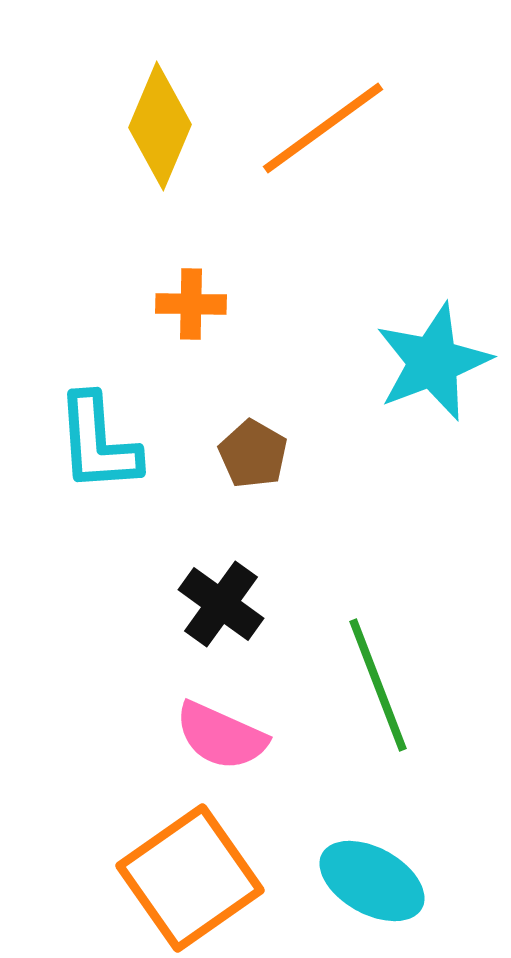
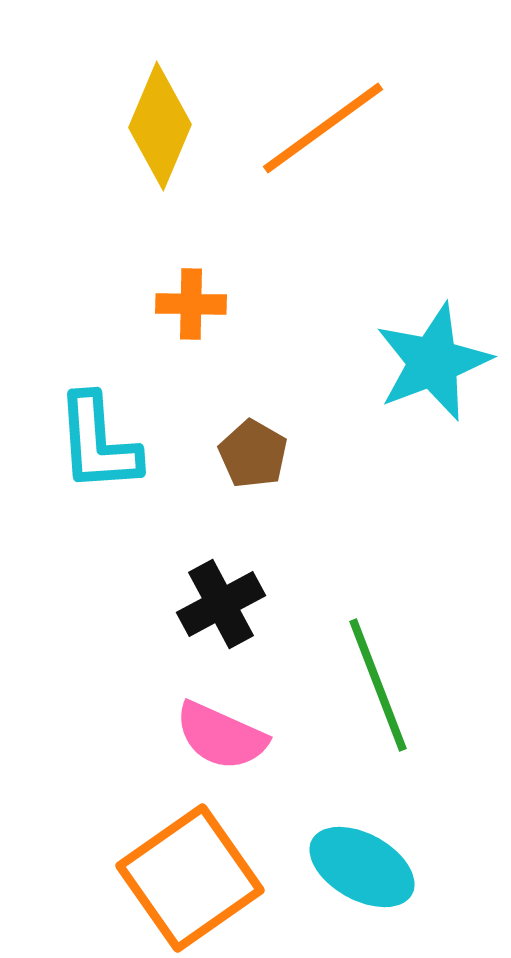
black cross: rotated 26 degrees clockwise
cyan ellipse: moved 10 px left, 14 px up
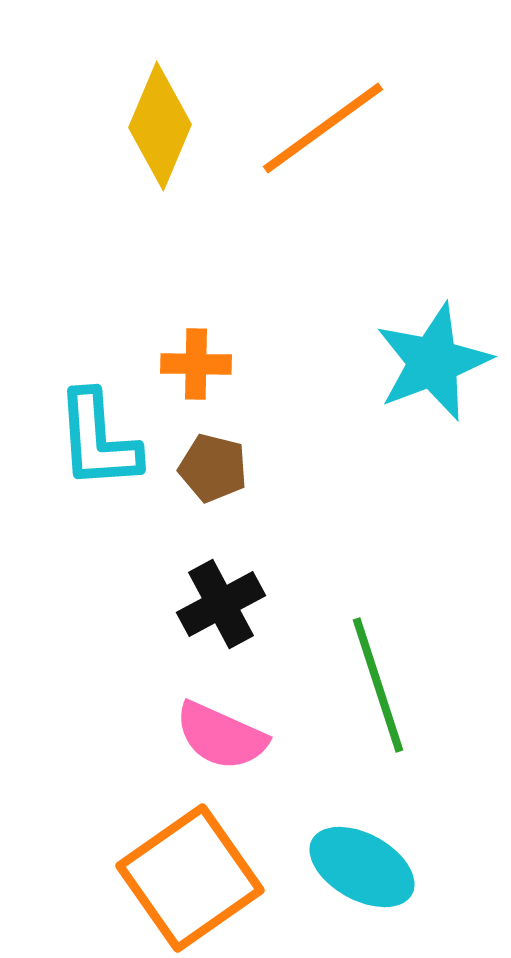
orange cross: moved 5 px right, 60 px down
cyan L-shape: moved 3 px up
brown pentagon: moved 40 px left, 14 px down; rotated 16 degrees counterclockwise
green line: rotated 3 degrees clockwise
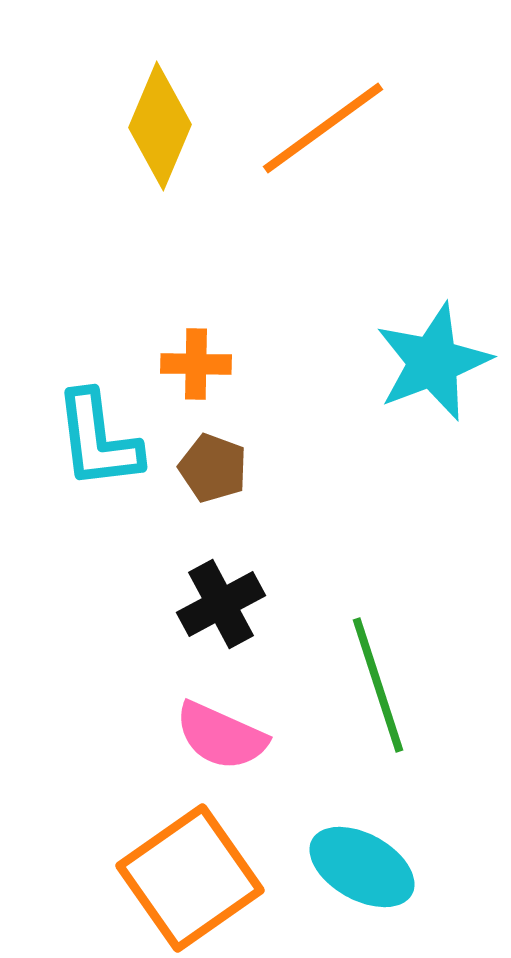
cyan L-shape: rotated 3 degrees counterclockwise
brown pentagon: rotated 6 degrees clockwise
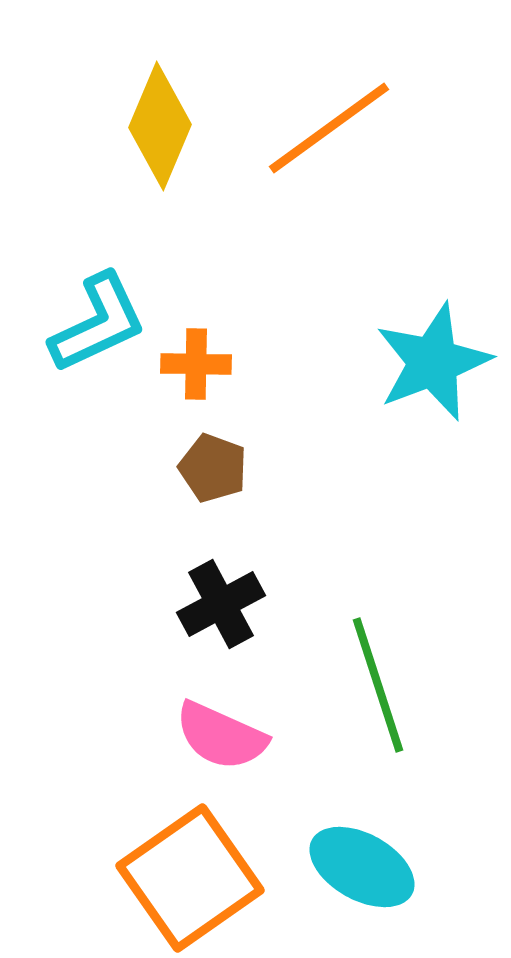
orange line: moved 6 px right
cyan L-shape: moved 117 px up; rotated 108 degrees counterclockwise
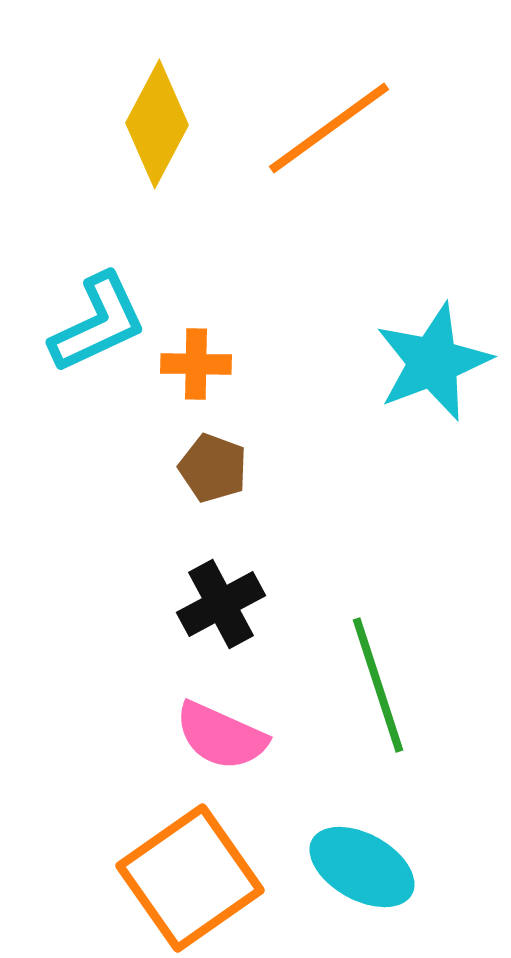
yellow diamond: moved 3 px left, 2 px up; rotated 5 degrees clockwise
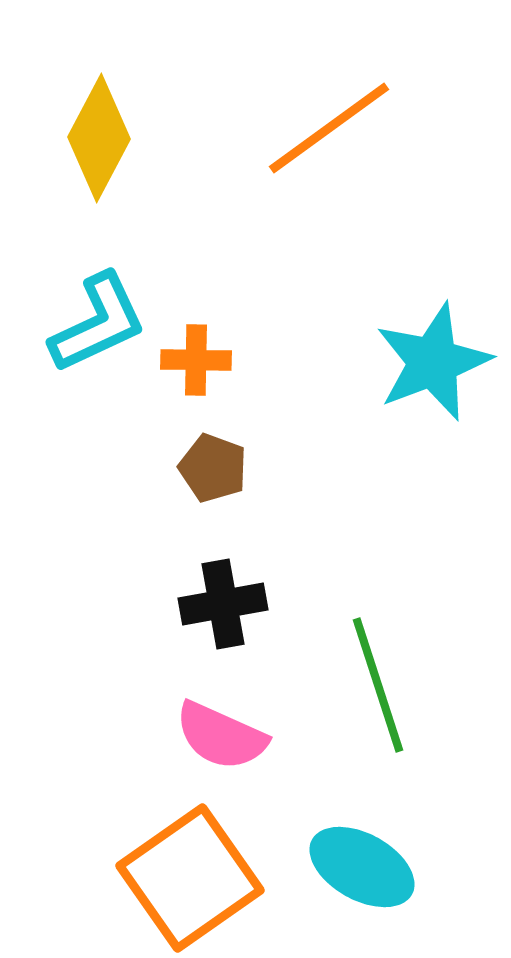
yellow diamond: moved 58 px left, 14 px down
orange cross: moved 4 px up
black cross: moved 2 px right; rotated 18 degrees clockwise
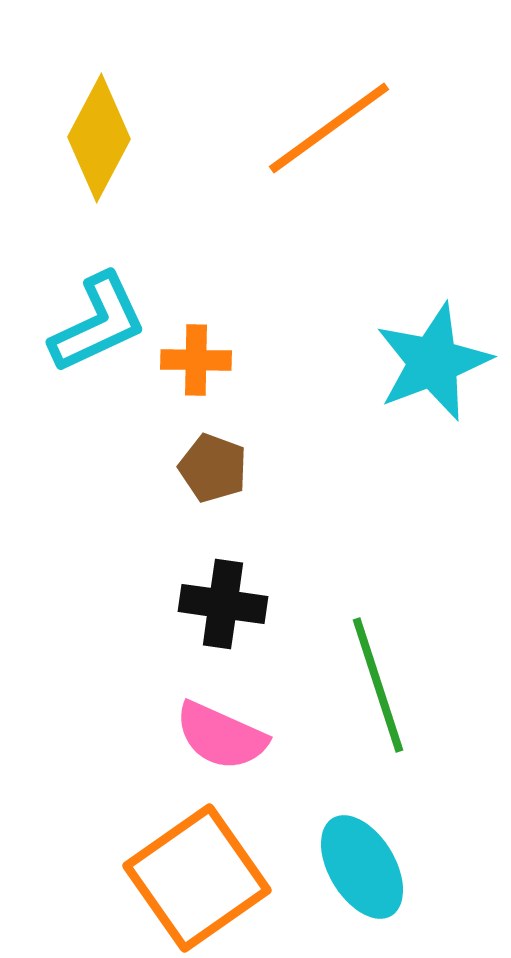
black cross: rotated 18 degrees clockwise
cyan ellipse: rotated 30 degrees clockwise
orange square: moved 7 px right
